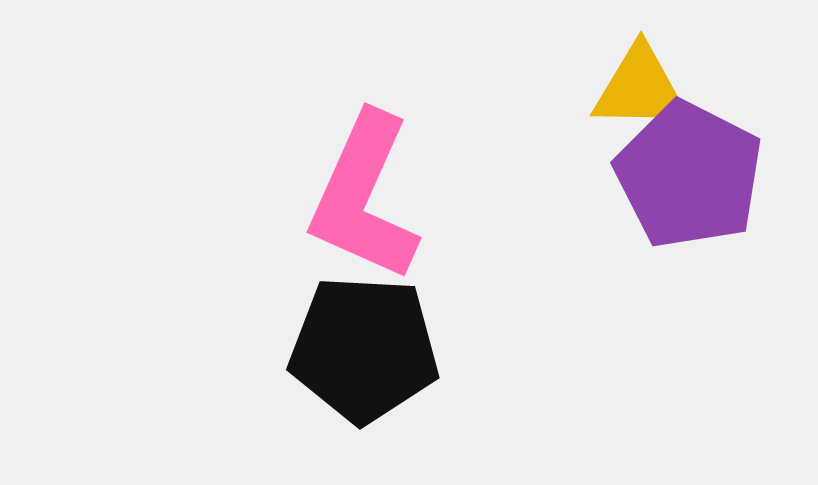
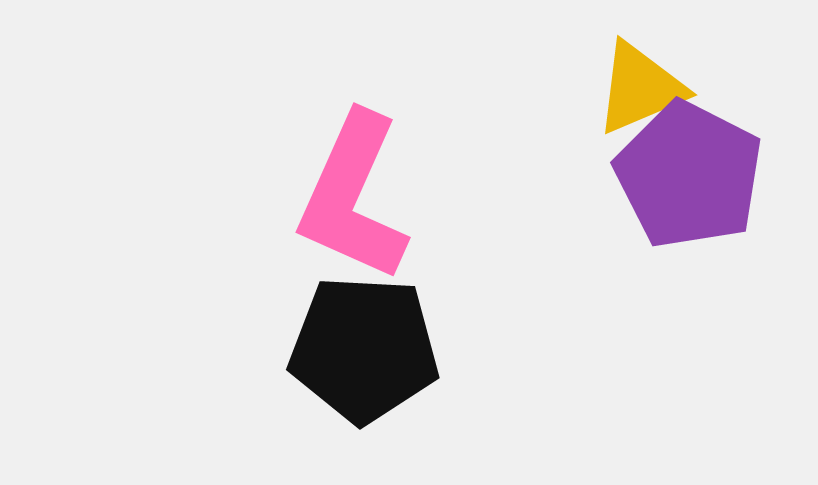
yellow triangle: rotated 24 degrees counterclockwise
pink L-shape: moved 11 px left
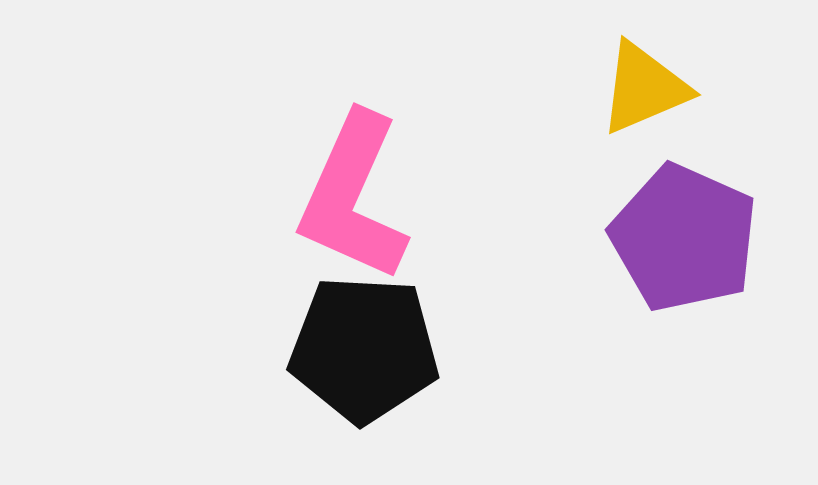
yellow triangle: moved 4 px right
purple pentagon: moved 5 px left, 63 px down; rotated 3 degrees counterclockwise
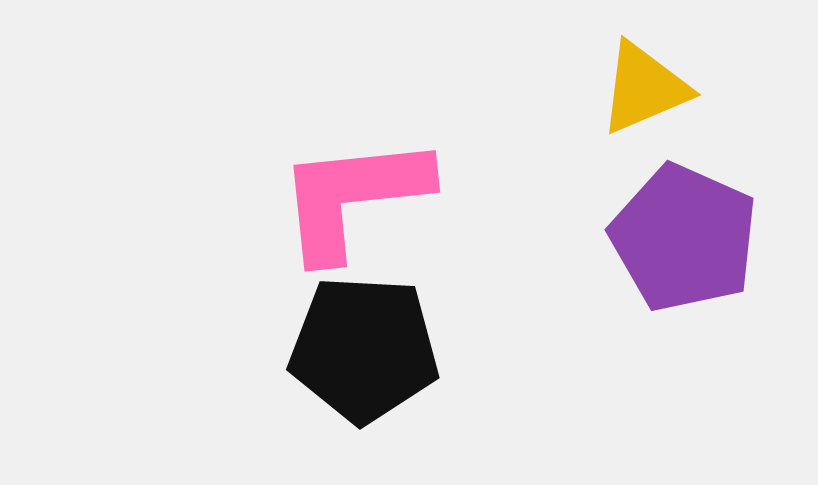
pink L-shape: rotated 60 degrees clockwise
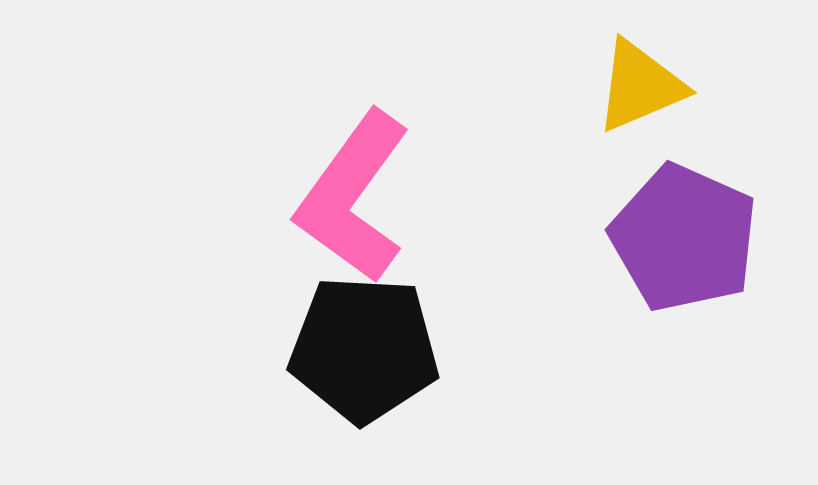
yellow triangle: moved 4 px left, 2 px up
pink L-shape: rotated 48 degrees counterclockwise
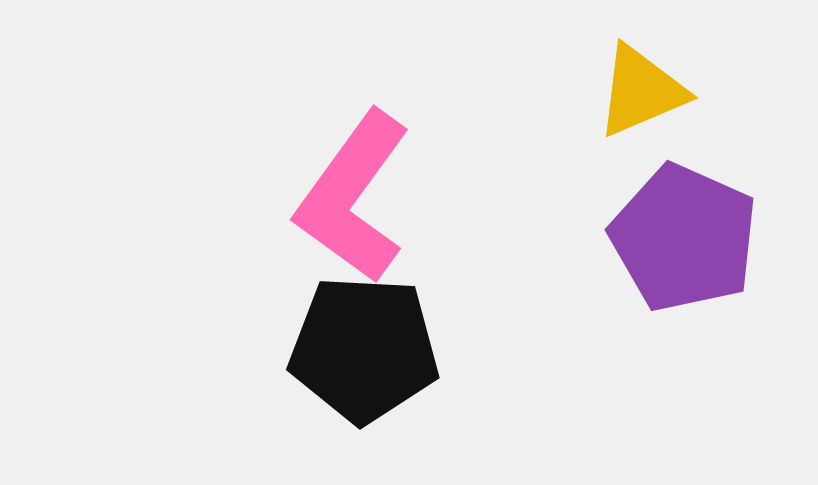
yellow triangle: moved 1 px right, 5 px down
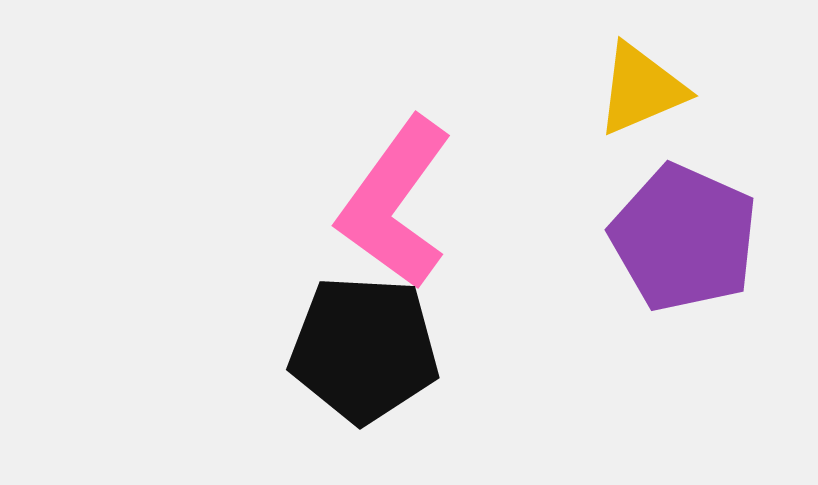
yellow triangle: moved 2 px up
pink L-shape: moved 42 px right, 6 px down
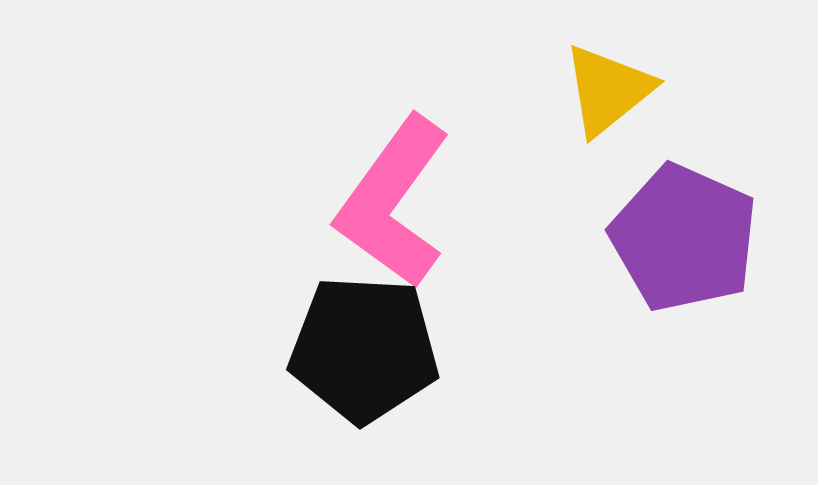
yellow triangle: moved 33 px left, 1 px down; rotated 16 degrees counterclockwise
pink L-shape: moved 2 px left, 1 px up
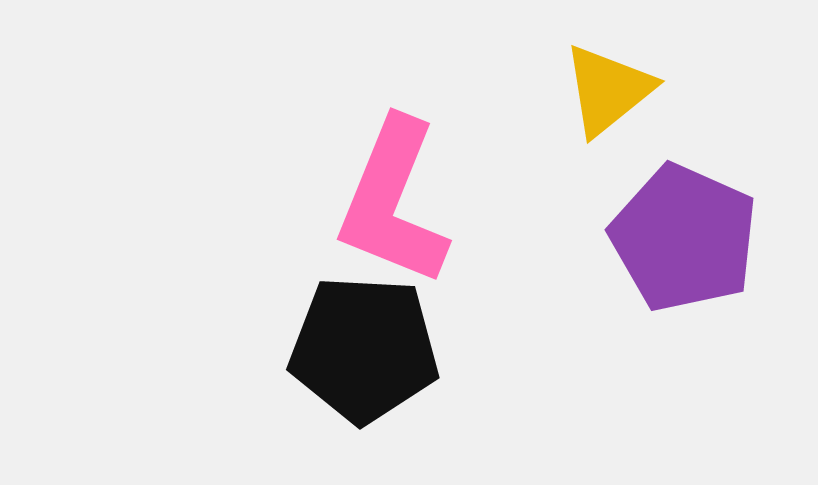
pink L-shape: rotated 14 degrees counterclockwise
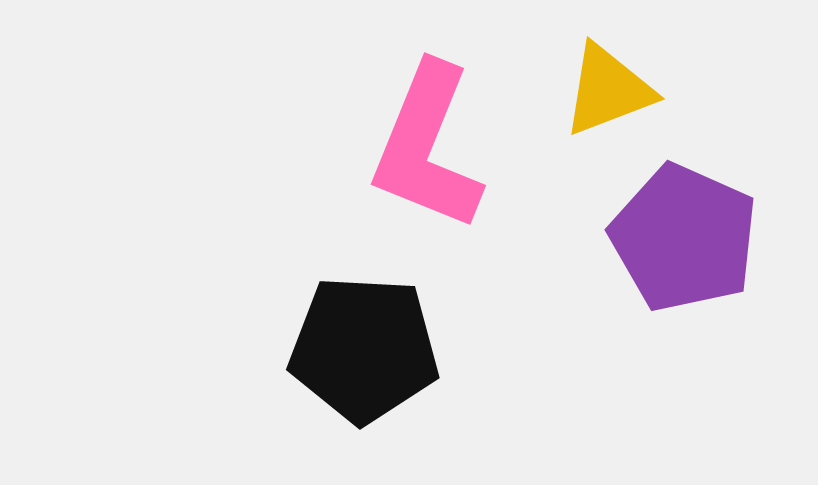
yellow triangle: rotated 18 degrees clockwise
pink L-shape: moved 34 px right, 55 px up
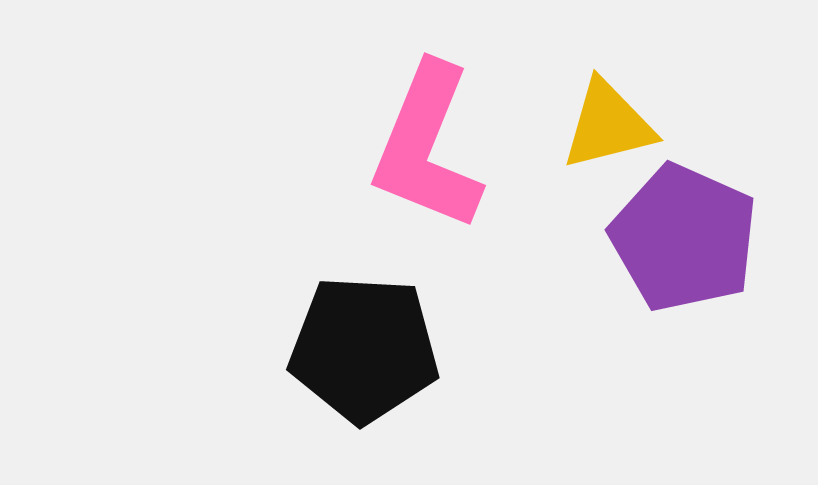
yellow triangle: moved 35 px down; rotated 7 degrees clockwise
